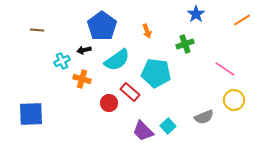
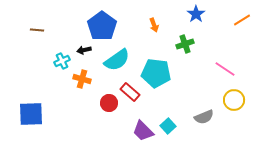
orange arrow: moved 7 px right, 6 px up
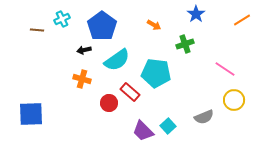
orange arrow: rotated 40 degrees counterclockwise
cyan cross: moved 42 px up
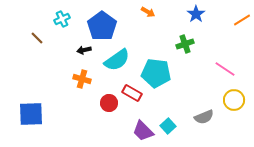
orange arrow: moved 6 px left, 13 px up
brown line: moved 8 px down; rotated 40 degrees clockwise
red rectangle: moved 2 px right, 1 px down; rotated 12 degrees counterclockwise
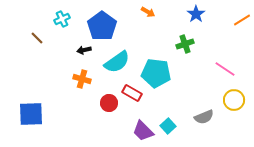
cyan semicircle: moved 2 px down
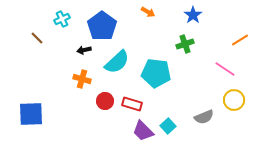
blue star: moved 3 px left, 1 px down
orange line: moved 2 px left, 20 px down
cyan semicircle: rotated 8 degrees counterclockwise
red rectangle: moved 11 px down; rotated 12 degrees counterclockwise
red circle: moved 4 px left, 2 px up
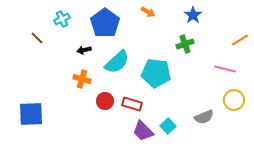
blue pentagon: moved 3 px right, 3 px up
pink line: rotated 20 degrees counterclockwise
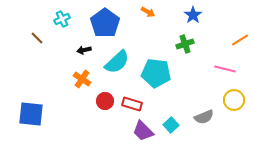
orange cross: rotated 18 degrees clockwise
blue square: rotated 8 degrees clockwise
cyan square: moved 3 px right, 1 px up
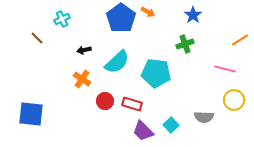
blue pentagon: moved 16 px right, 5 px up
gray semicircle: rotated 24 degrees clockwise
